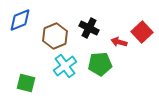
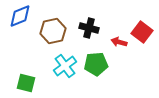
blue diamond: moved 4 px up
black cross: rotated 12 degrees counterclockwise
red square: rotated 10 degrees counterclockwise
brown hexagon: moved 2 px left, 5 px up; rotated 10 degrees clockwise
green pentagon: moved 4 px left
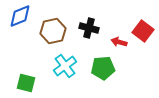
red square: moved 1 px right, 1 px up
green pentagon: moved 7 px right, 4 px down
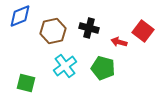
green pentagon: rotated 20 degrees clockwise
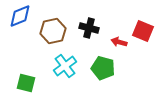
red square: rotated 15 degrees counterclockwise
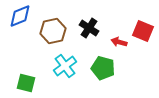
black cross: rotated 18 degrees clockwise
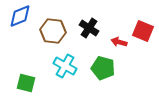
brown hexagon: rotated 20 degrees clockwise
cyan cross: rotated 25 degrees counterclockwise
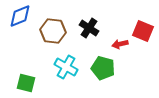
red arrow: moved 1 px right, 2 px down; rotated 28 degrees counterclockwise
cyan cross: moved 1 px right, 1 px down
